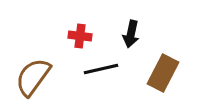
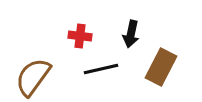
brown rectangle: moved 2 px left, 6 px up
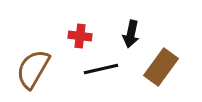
brown rectangle: rotated 9 degrees clockwise
brown semicircle: moved 8 px up; rotated 6 degrees counterclockwise
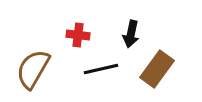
red cross: moved 2 px left, 1 px up
brown rectangle: moved 4 px left, 2 px down
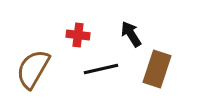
black arrow: rotated 136 degrees clockwise
brown rectangle: rotated 18 degrees counterclockwise
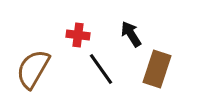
black line: rotated 68 degrees clockwise
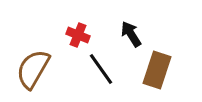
red cross: rotated 15 degrees clockwise
brown rectangle: moved 1 px down
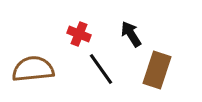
red cross: moved 1 px right, 1 px up
brown semicircle: rotated 54 degrees clockwise
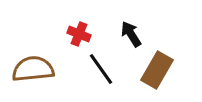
brown rectangle: rotated 12 degrees clockwise
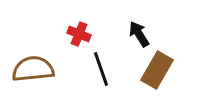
black arrow: moved 8 px right
black line: rotated 16 degrees clockwise
